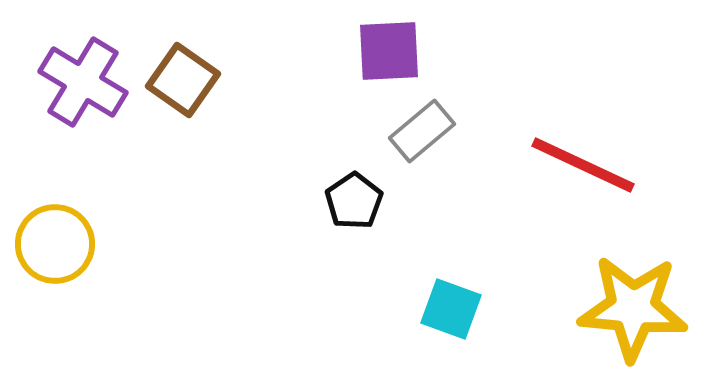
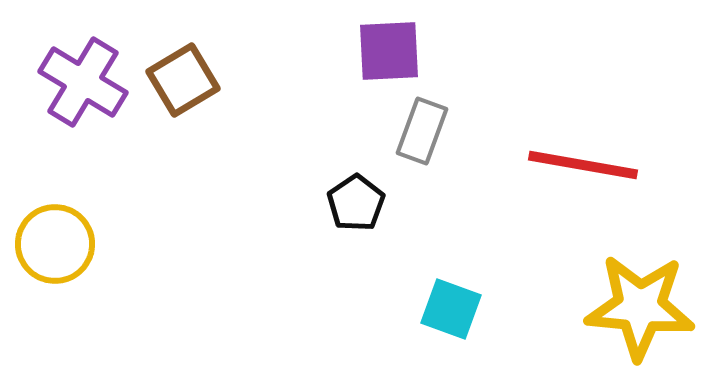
brown square: rotated 24 degrees clockwise
gray rectangle: rotated 30 degrees counterclockwise
red line: rotated 15 degrees counterclockwise
black pentagon: moved 2 px right, 2 px down
yellow star: moved 7 px right, 1 px up
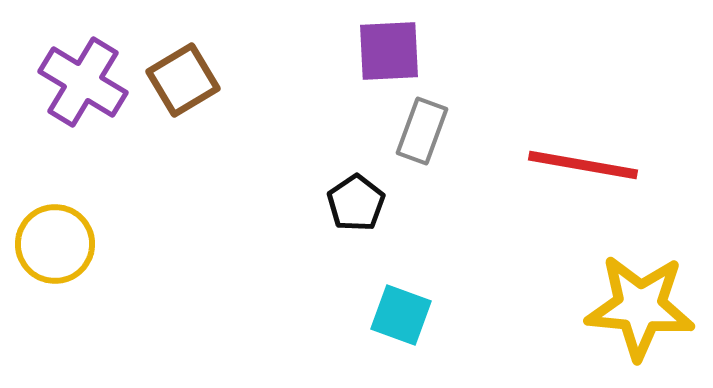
cyan square: moved 50 px left, 6 px down
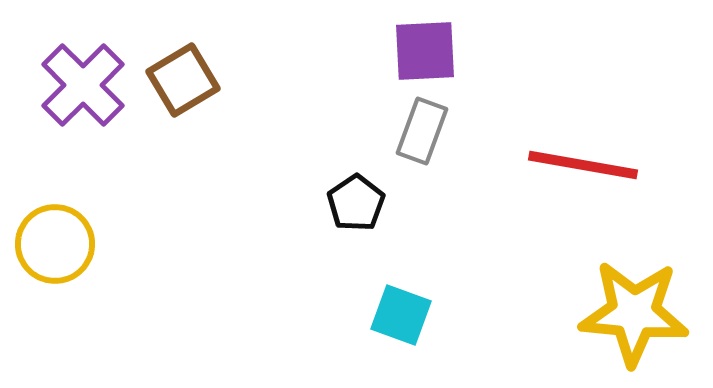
purple square: moved 36 px right
purple cross: moved 3 px down; rotated 14 degrees clockwise
yellow star: moved 6 px left, 6 px down
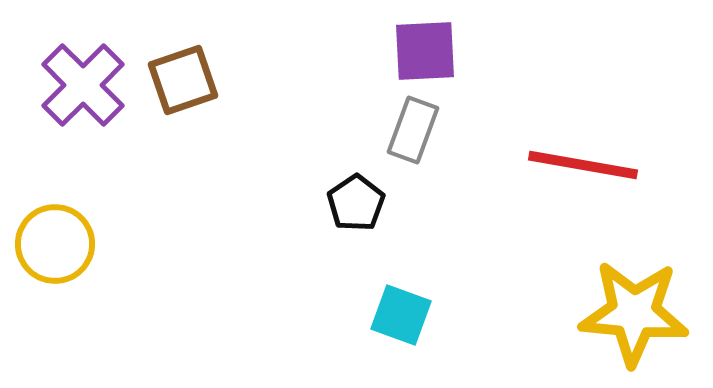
brown square: rotated 12 degrees clockwise
gray rectangle: moved 9 px left, 1 px up
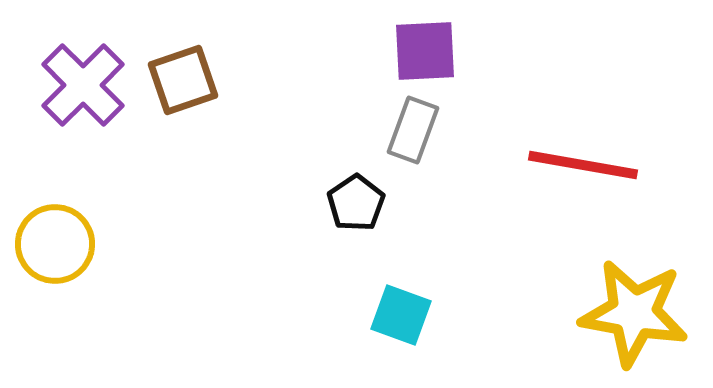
yellow star: rotated 5 degrees clockwise
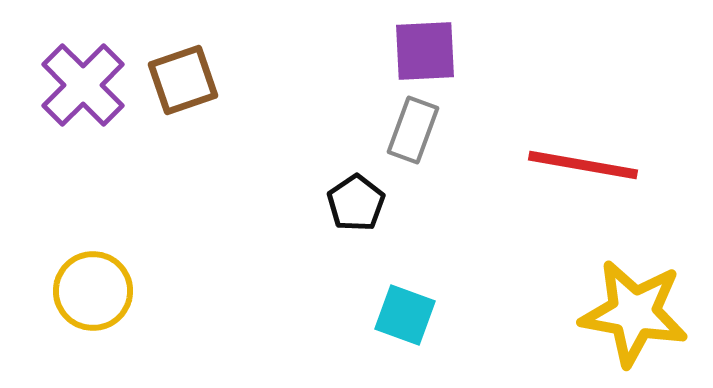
yellow circle: moved 38 px right, 47 px down
cyan square: moved 4 px right
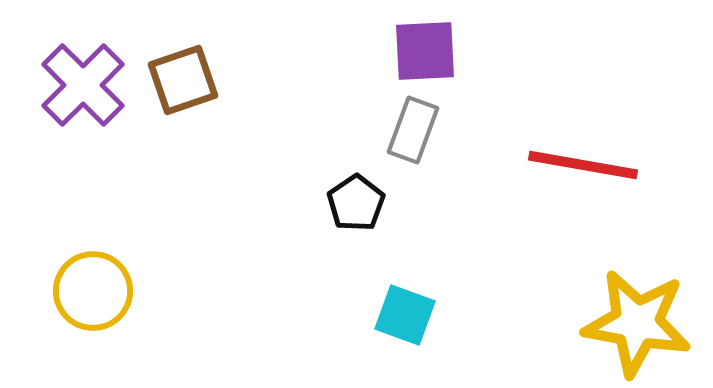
yellow star: moved 3 px right, 10 px down
